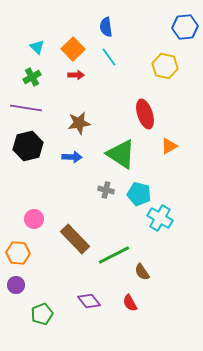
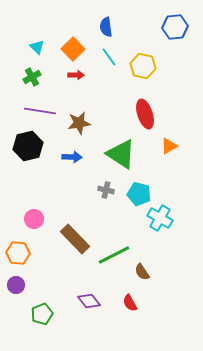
blue hexagon: moved 10 px left
yellow hexagon: moved 22 px left
purple line: moved 14 px right, 3 px down
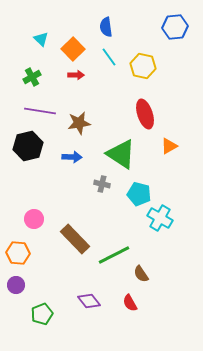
cyan triangle: moved 4 px right, 8 px up
gray cross: moved 4 px left, 6 px up
brown semicircle: moved 1 px left, 2 px down
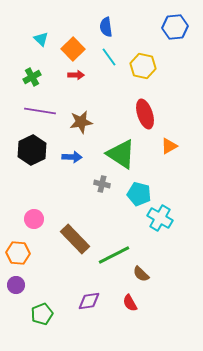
brown star: moved 2 px right, 1 px up
black hexagon: moved 4 px right, 4 px down; rotated 12 degrees counterclockwise
brown semicircle: rotated 12 degrees counterclockwise
purple diamond: rotated 60 degrees counterclockwise
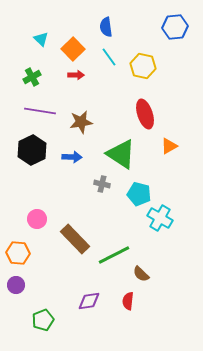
pink circle: moved 3 px right
red semicircle: moved 2 px left, 2 px up; rotated 36 degrees clockwise
green pentagon: moved 1 px right, 6 px down
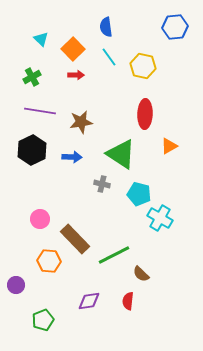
red ellipse: rotated 20 degrees clockwise
pink circle: moved 3 px right
orange hexagon: moved 31 px right, 8 px down
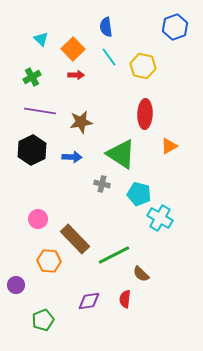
blue hexagon: rotated 15 degrees counterclockwise
pink circle: moved 2 px left
red semicircle: moved 3 px left, 2 px up
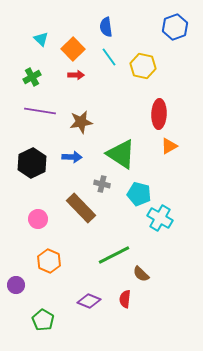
red ellipse: moved 14 px right
black hexagon: moved 13 px down
brown rectangle: moved 6 px right, 31 px up
orange hexagon: rotated 20 degrees clockwise
purple diamond: rotated 30 degrees clockwise
green pentagon: rotated 20 degrees counterclockwise
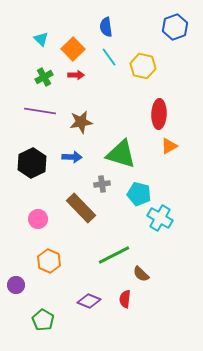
green cross: moved 12 px right
green triangle: rotated 16 degrees counterclockwise
gray cross: rotated 21 degrees counterclockwise
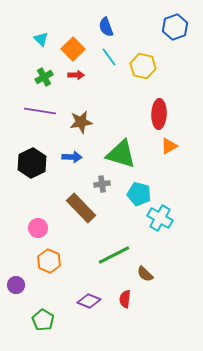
blue semicircle: rotated 12 degrees counterclockwise
pink circle: moved 9 px down
brown semicircle: moved 4 px right
